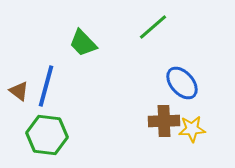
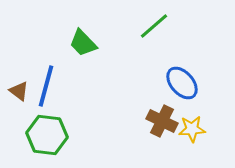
green line: moved 1 px right, 1 px up
brown cross: moved 2 px left; rotated 28 degrees clockwise
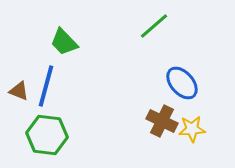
green trapezoid: moved 19 px left, 1 px up
brown triangle: rotated 15 degrees counterclockwise
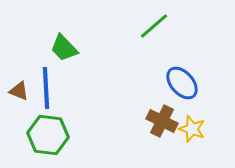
green trapezoid: moved 6 px down
blue line: moved 2 px down; rotated 18 degrees counterclockwise
yellow star: rotated 24 degrees clockwise
green hexagon: moved 1 px right
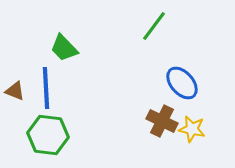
green line: rotated 12 degrees counterclockwise
brown triangle: moved 4 px left
yellow star: rotated 8 degrees counterclockwise
